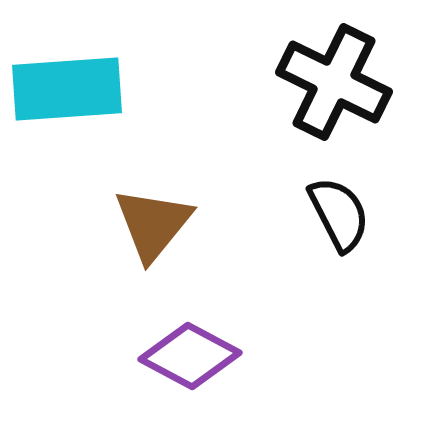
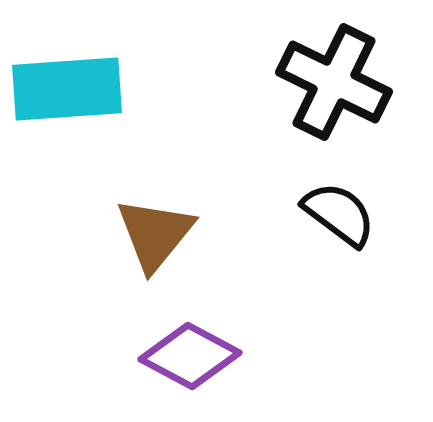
black semicircle: rotated 26 degrees counterclockwise
brown triangle: moved 2 px right, 10 px down
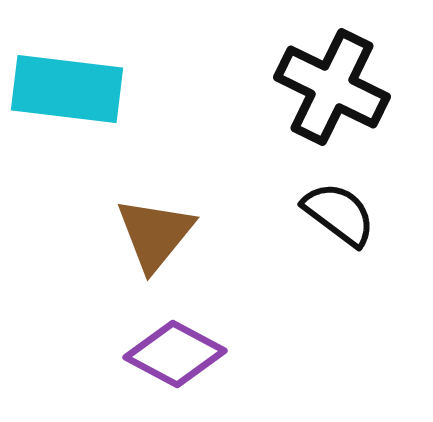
black cross: moved 2 px left, 5 px down
cyan rectangle: rotated 11 degrees clockwise
purple diamond: moved 15 px left, 2 px up
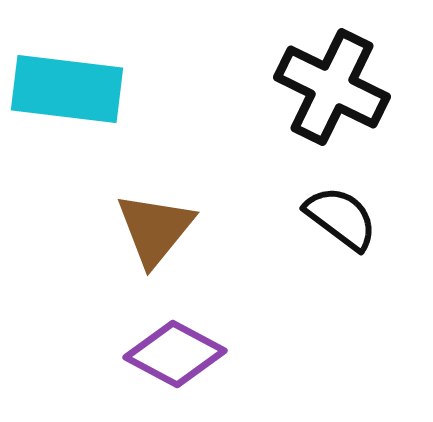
black semicircle: moved 2 px right, 4 px down
brown triangle: moved 5 px up
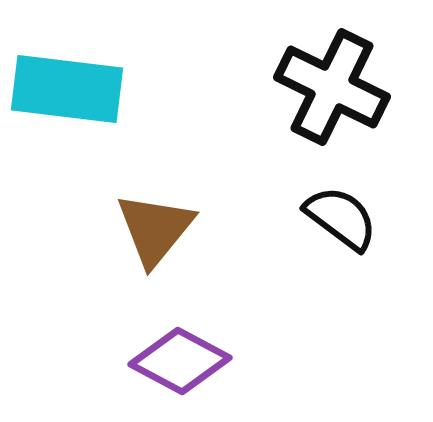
purple diamond: moved 5 px right, 7 px down
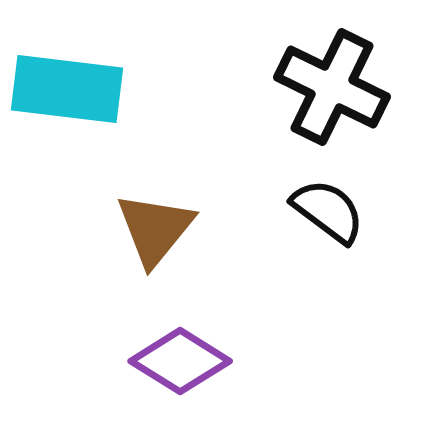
black semicircle: moved 13 px left, 7 px up
purple diamond: rotated 4 degrees clockwise
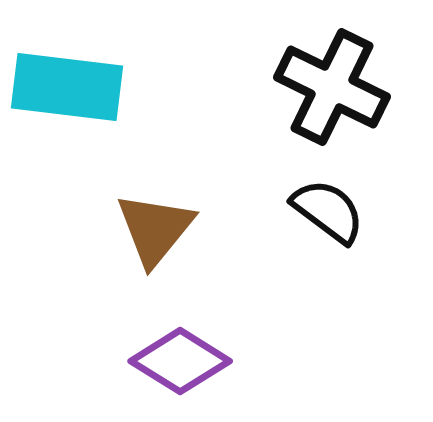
cyan rectangle: moved 2 px up
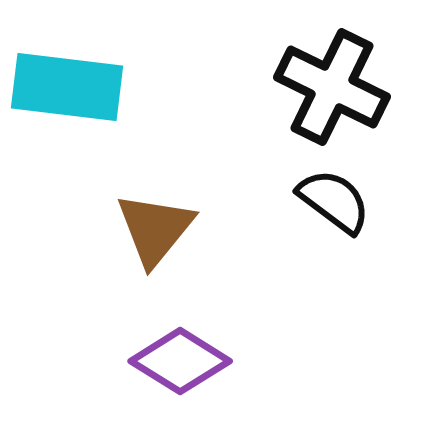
black semicircle: moved 6 px right, 10 px up
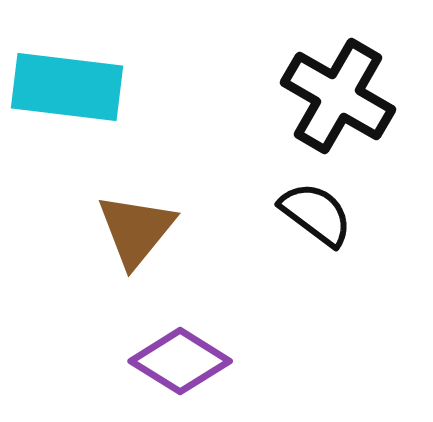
black cross: moved 6 px right, 9 px down; rotated 4 degrees clockwise
black semicircle: moved 18 px left, 13 px down
brown triangle: moved 19 px left, 1 px down
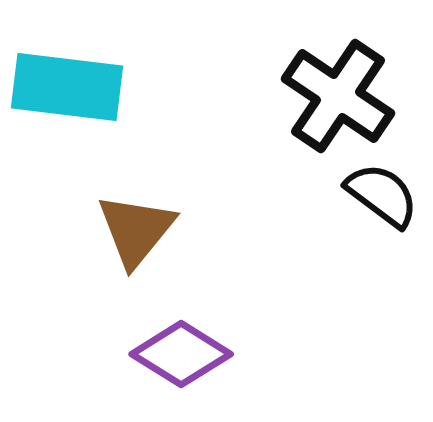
black cross: rotated 4 degrees clockwise
black semicircle: moved 66 px right, 19 px up
purple diamond: moved 1 px right, 7 px up
